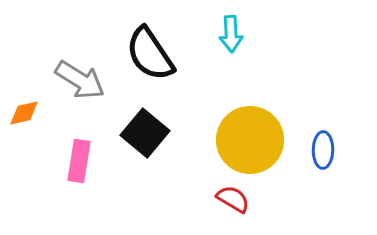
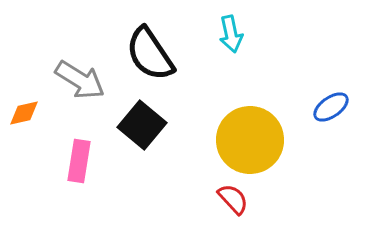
cyan arrow: rotated 9 degrees counterclockwise
black square: moved 3 px left, 8 px up
blue ellipse: moved 8 px right, 43 px up; rotated 54 degrees clockwise
red semicircle: rotated 16 degrees clockwise
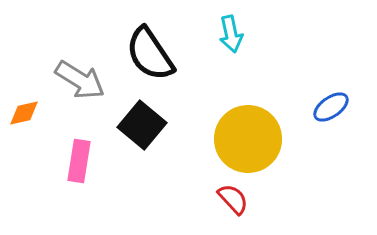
yellow circle: moved 2 px left, 1 px up
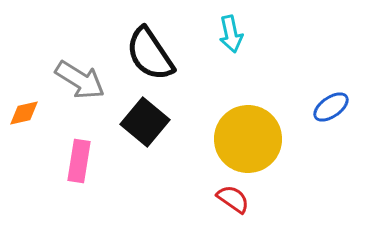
black square: moved 3 px right, 3 px up
red semicircle: rotated 12 degrees counterclockwise
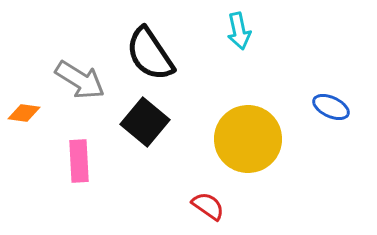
cyan arrow: moved 8 px right, 3 px up
blue ellipse: rotated 60 degrees clockwise
orange diamond: rotated 20 degrees clockwise
pink rectangle: rotated 12 degrees counterclockwise
red semicircle: moved 25 px left, 7 px down
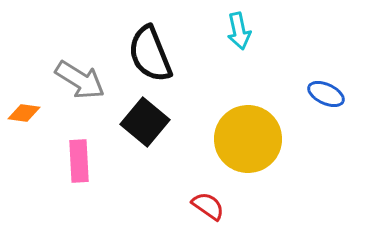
black semicircle: rotated 12 degrees clockwise
blue ellipse: moved 5 px left, 13 px up
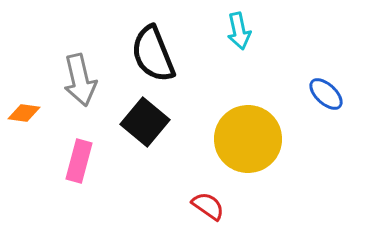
black semicircle: moved 3 px right
gray arrow: rotated 45 degrees clockwise
blue ellipse: rotated 18 degrees clockwise
pink rectangle: rotated 18 degrees clockwise
